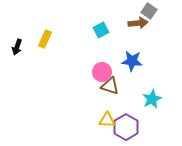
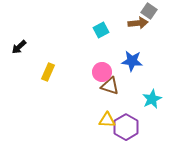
yellow rectangle: moved 3 px right, 33 px down
black arrow: moved 2 px right; rotated 28 degrees clockwise
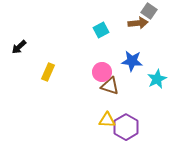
cyan star: moved 5 px right, 20 px up
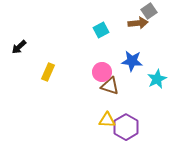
gray square: rotated 21 degrees clockwise
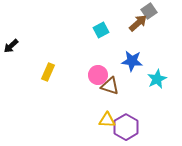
brown arrow: rotated 36 degrees counterclockwise
black arrow: moved 8 px left, 1 px up
pink circle: moved 4 px left, 3 px down
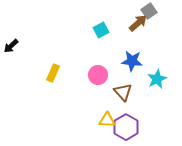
yellow rectangle: moved 5 px right, 1 px down
brown triangle: moved 13 px right, 6 px down; rotated 30 degrees clockwise
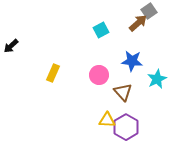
pink circle: moved 1 px right
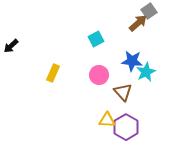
cyan square: moved 5 px left, 9 px down
cyan star: moved 11 px left, 7 px up
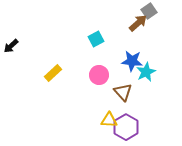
yellow rectangle: rotated 24 degrees clockwise
yellow triangle: moved 2 px right
